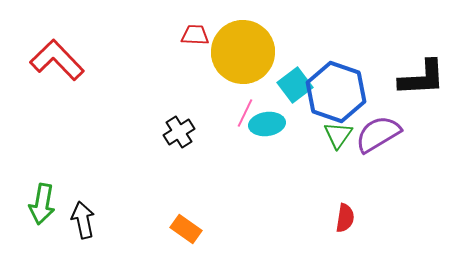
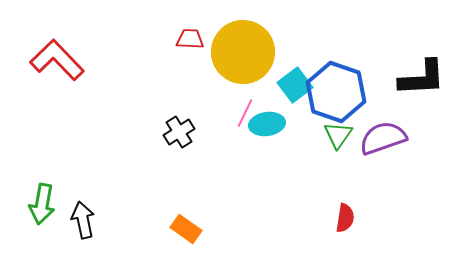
red trapezoid: moved 5 px left, 4 px down
purple semicircle: moved 5 px right, 4 px down; rotated 12 degrees clockwise
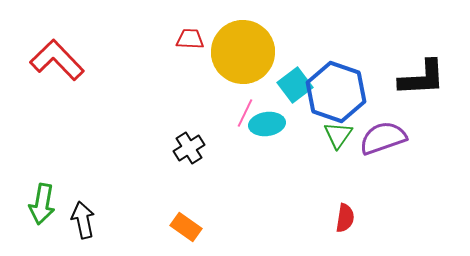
black cross: moved 10 px right, 16 px down
orange rectangle: moved 2 px up
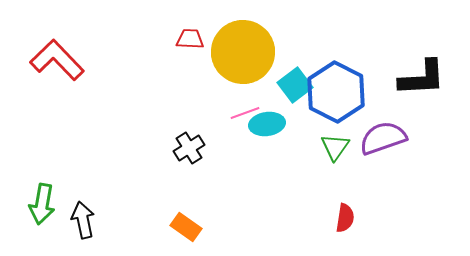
blue hexagon: rotated 8 degrees clockwise
pink line: rotated 44 degrees clockwise
green triangle: moved 3 px left, 12 px down
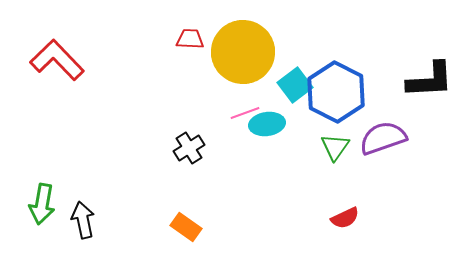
black L-shape: moved 8 px right, 2 px down
red semicircle: rotated 56 degrees clockwise
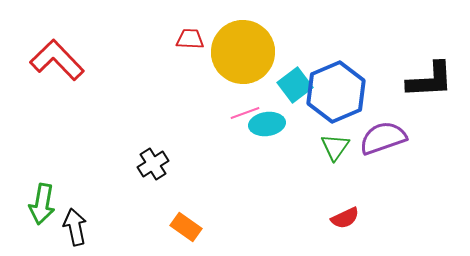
blue hexagon: rotated 10 degrees clockwise
black cross: moved 36 px left, 16 px down
black arrow: moved 8 px left, 7 px down
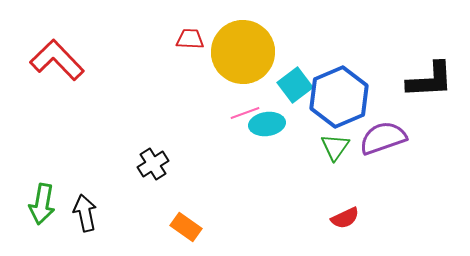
blue hexagon: moved 3 px right, 5 px down
black arrow: moved 10 px right, 14 px up
